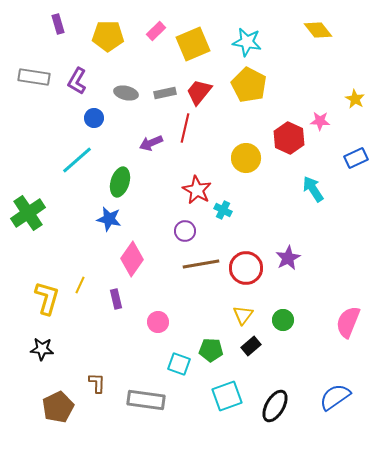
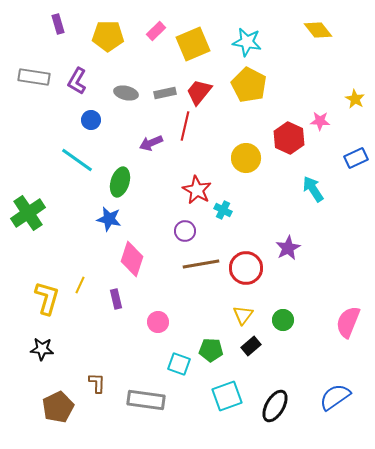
blue circle at (94, 118): moved 3 px left, 2 px down
red line at (185, 128): moved 2 px up
cyan line at (77, 160): rotated 76 degrees clockwise
purple star at (288, 258): moved 10 px up
pink diamond at (132, 259): rotated 16 degrees counterclockwise
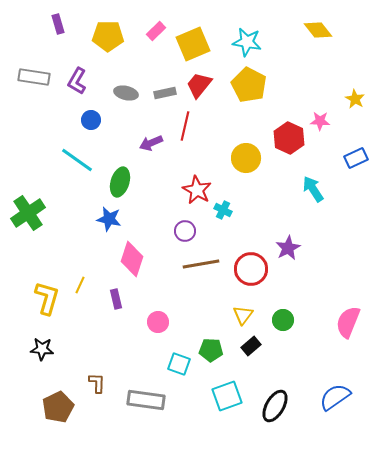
red trapezoid at (199, 92): moved 7 px up
red circle at (246, 268): moved 5 px right, 1 px down
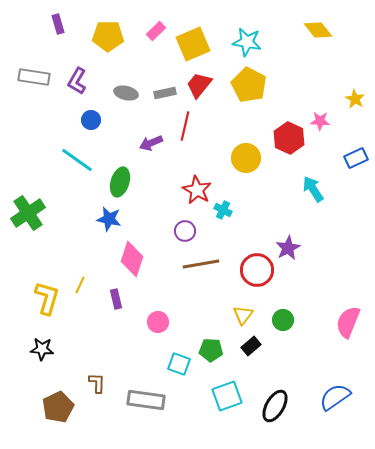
red circle at (251, 269): moved 6 px right, 1 px down
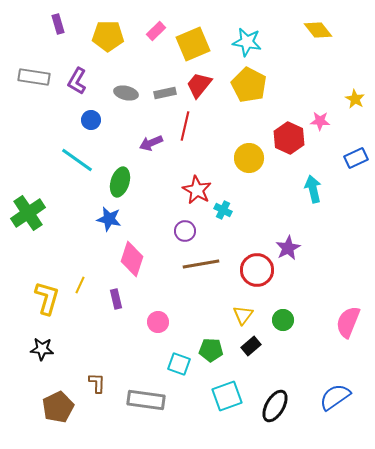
yellow circle at (246, 158): moved 3 px right
cyan arrow at (313, 189): rotated 20 degrees clockwise
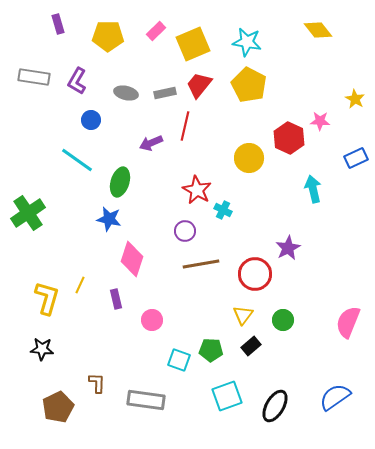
red circle at (257, 270): moved 2 px left, 4 px down
pink circle at (158, 322): moved 6 px left, 2 px up
cyan square at (179, 364): moved 4 px up
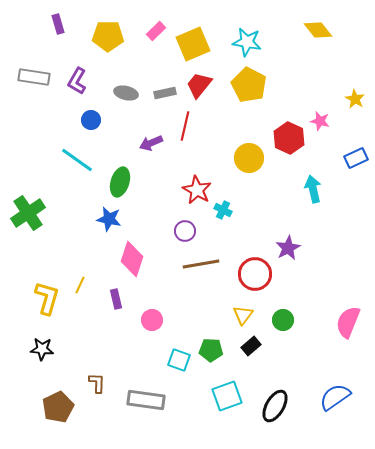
pink star at (320, 121): rotated 12 degrees clockwise
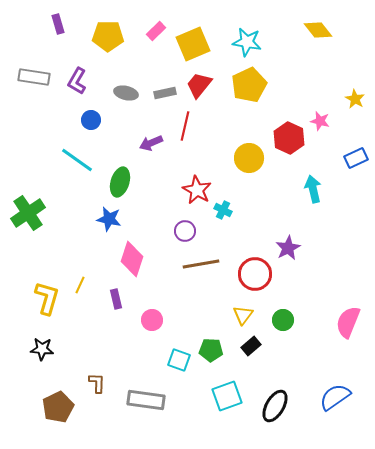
yellow pentagon at (249, 85): rotated 20 degrees clockwise
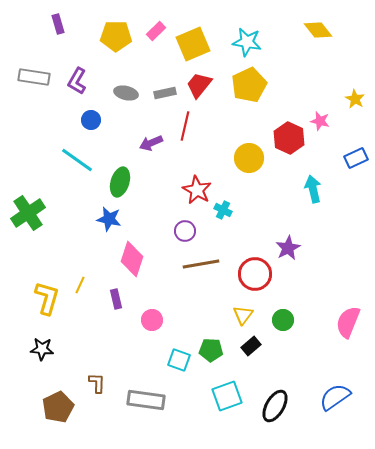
yellow pentagon at (108, 36): moved 8 px right
